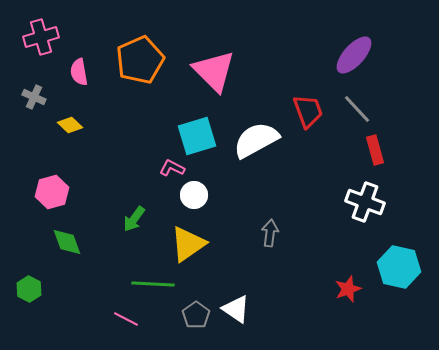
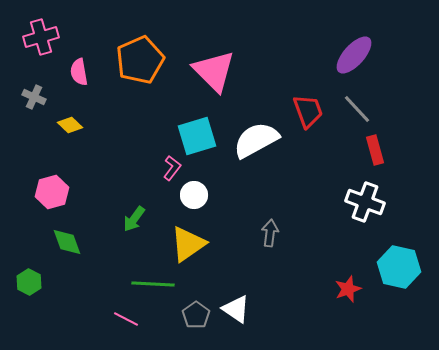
pink L-shape: rotated 100 degrees clockwise
green hexagon: moved 7 px up
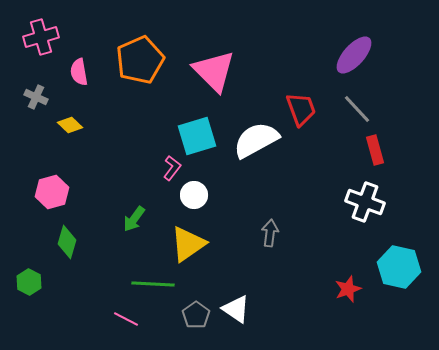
gray cross: moved 2 px right
red trapezoid: moved 7 px left, 2 px up
green diamond: rotated 36 degrees clockwise
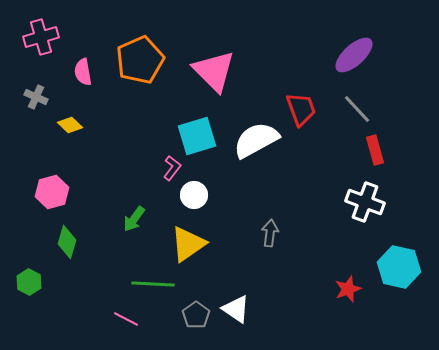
purple ellipse: rotated 6 degrees clockwise
pink semicircle: moved 4 px right
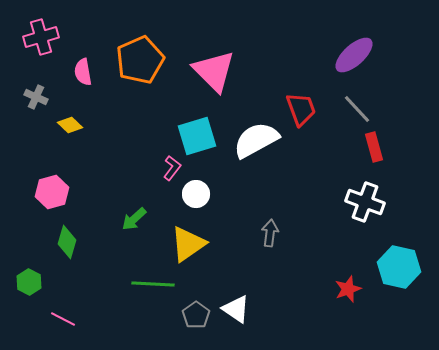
red rectangle: moved 1 px left, 3 px up
white circle: moved 2 px right, 1 px up
green arrow: rotated 12 degrees clockwise
pink line: moved 63 px left
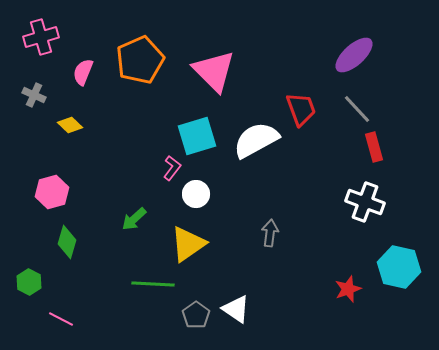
pink semicircle: rotated 32 degrees clockwise
gray cross: moved 2 px left, 2 px up
pink line: moved 2 px left
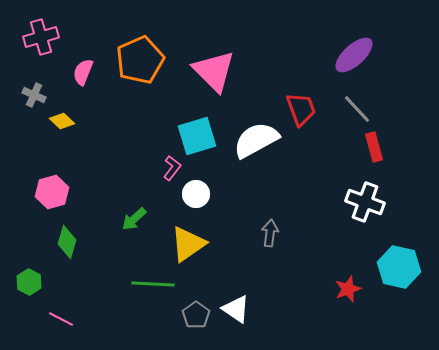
yellow diamond: moved 8 px left, 4 px up
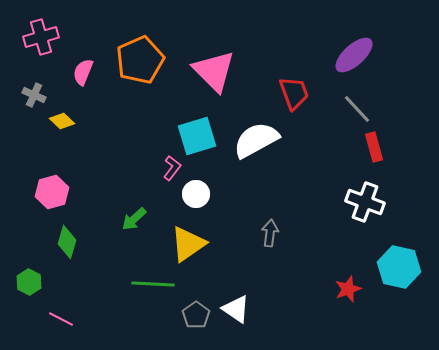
red trapezoid: moved 7 px left, 16 px up
